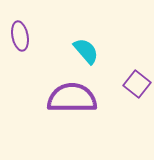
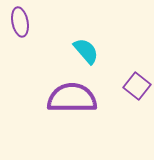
purple ellipse: moved 14 px up
purple square: moved 2 px down
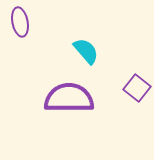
purple square: moved 2 px down
purple semicircle: moved 3 px left
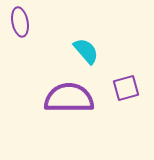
purple square: moved 11 px left; rotated 36 degrees clockwise
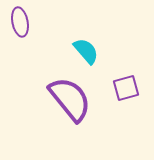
purple semicircle: moved 1 px right, 1 px down; rotated 51 degrees clockwise
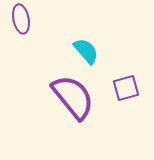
purple ellipse: moved 1 px right, 3 px up
purple semicircle: moved 3 px right, 2 px up
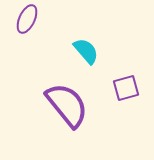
purple ellipse: moved 6 px right; rotated 36 degrees clockwise
purple semicircle: moved 6 px left, 8 px down
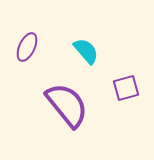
purple ellipse: moved 28 px down
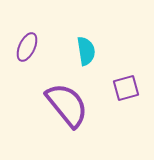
cyan semicircle: rotated 32 degrees clockwise
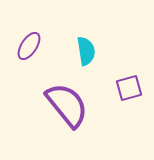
purple ellipse: moved 2 px right, 1 px up; rotated 8 degrees clockwise
purple square: moved 3 px right
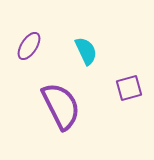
cyan semicircle: rotated 16 degrees counterclockwise
purple semicircle: moved 6 px left, 1 px down; rotated 12 degrees clockwise
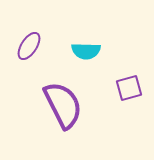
cyan semicircle: rotated 116 degrees clockwise
purple semicircle: moved 2 px right, 1 px up
